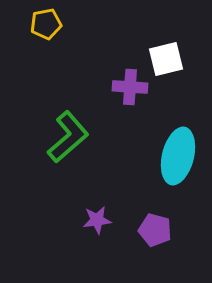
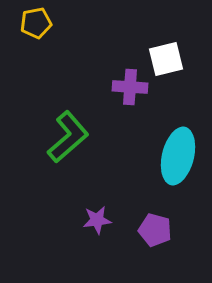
yellow pentagon: moved 10 px left, 1 px up
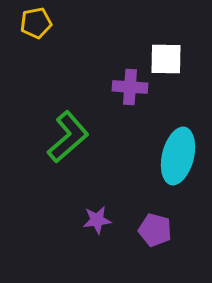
white square: rotated 15 degrees clockwise
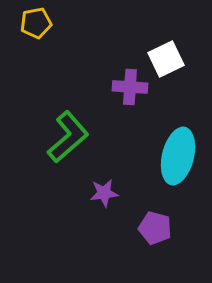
white square: rotated 27 degrees counterclockwise
purple star: moved 7 px right, 27 px up
purple pentagon: moved 2 px up
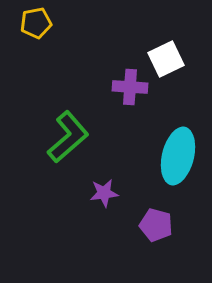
purple pentagon: moved 1 px right, 3 px up
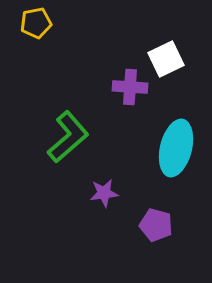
cyan ellipse: moved 2 px left, 8 px up
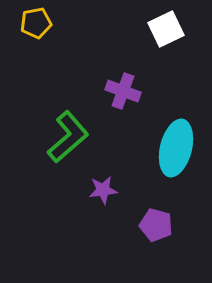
white square: moved 30 px up
purple cross: moved 7 px left, 4 px down; rotated 16 degrees clockwise
purple star: moved 1 px left, 3 px up
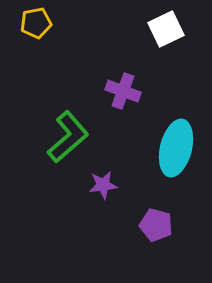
purple star: moved 5 px up
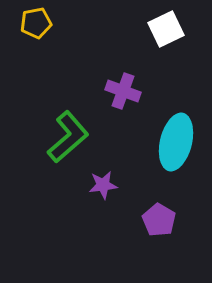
cyan ellipse: moved 6 px up
purple pentagon: moved 3 px right, 5 px up; rotated 16 degrees clockwise
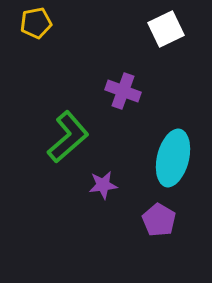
cyan ellipse: moved 3 px left, 16 px down
